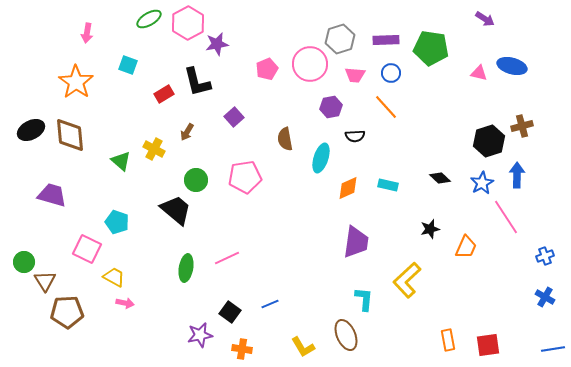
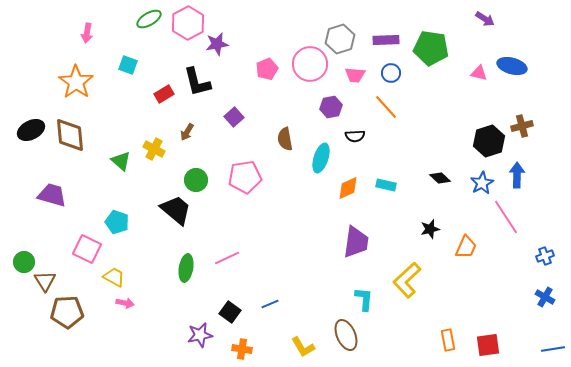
cyan rectangle at (388, 185): moved 2 px left
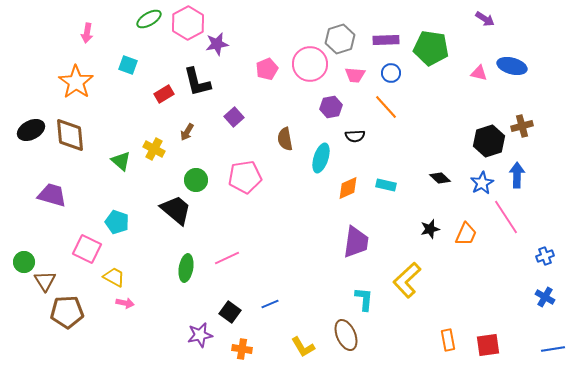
orange trapezoid at (466, 247): moved 13 px up
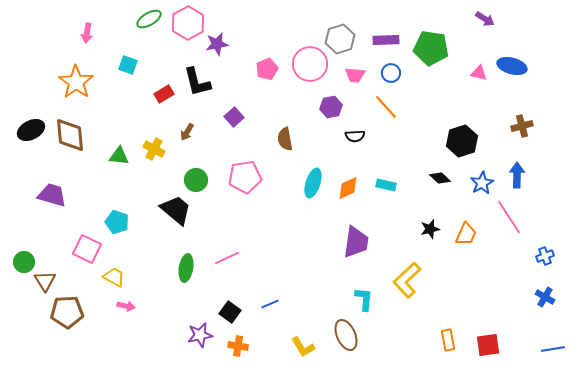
black hexagon at (489, 141): moved 27 px left
cyan ellipse at (321, 158): moved 8 px left, 25 px down
green triangle at (121, 161): moved 2 px left, 5 px up; rotated 35 degrees counterclockwise
pink line at (506, 217): moved 3 px right
pink arrow at (125, 303): moved 1 px right, 3 px down
orange cross at (242, 349): moved 4 px left, 3 px up
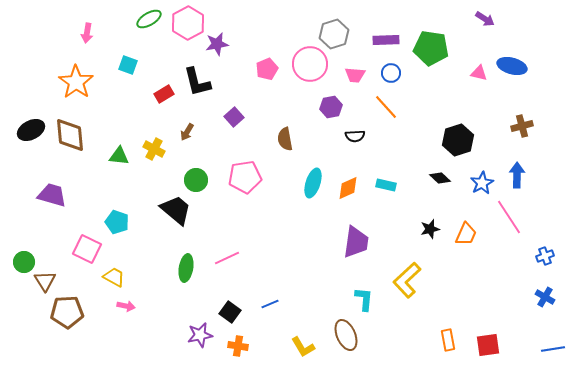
gray hexagon at (340, 39): moved 6 px left, 5 px up
black hexagon at (462, 141): moved 4 px left, 1 px up
